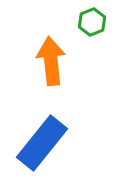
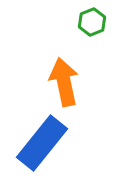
orange arrow: moved 13 px right, 21 px down; rotated 6 degrees counterclockwise
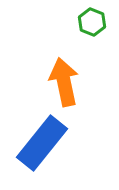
green hexagon: rotated 16 degrees counterclockwise
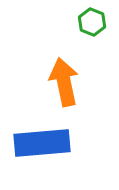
blue rectangle: rotated 46 degrees clockwise
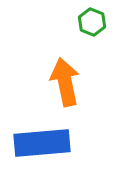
orange arrow: moved 1 px right
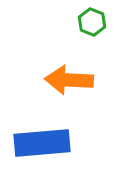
orange arrow: moved 4 px right, 2 px up; rotated 75 degrees counterclockwise
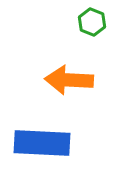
blue rectangle: rotated 8 degrees clockwise
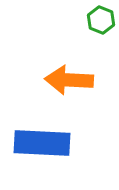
green hexagon: moved 9 px right, 2 px up
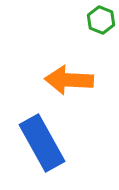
blue rectangle: rotated 58 degrees clockwise
